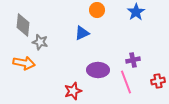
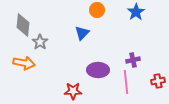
blue triangle: rotated 21 degrees counterclockwise
gray star: rotated 21 degrees clockwise
pink line: rotated 15 degrees clockwise
red star: rotated 18 degrees clockwise
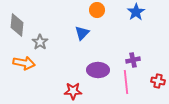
gray diamond: moved 6 px left
red cross: rotated 24 degrees clockwise
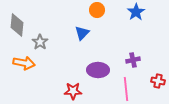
pink line: moved 7 px down
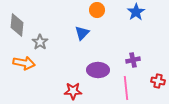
pink line: moved 1 px up
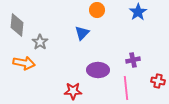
blue star: moved 2 px right
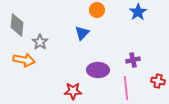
orange arrow: moved 3 px up
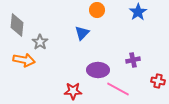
pink line: moved 8 px left, 1 px down; rotated 55 degrees counterclockwise
